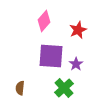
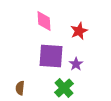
pink diamond: rotated 45 degrees counterclockwise
red star: moved 1 px right, 1 px down
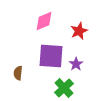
pink diamond: rotated 70 degrees clockwise
brown semicircle: moved 2 px left, 15 px up
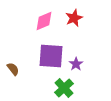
red star: moved 5 px left, 13 px up
brown semicircle: moved 5 px left, 4 px up; rotated 136 degrees clockwise
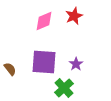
red star: moved 2 px up
purple square: moved 7 px left, 6 px down
brown semicircle: moved 3 px left
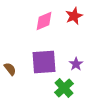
purple square: rotated 8 degrees counterclockwise
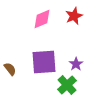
pink diamond: moved 2 px left, 2 px up
green cross: moved 3 px right, 3 px up
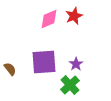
pink diamond: moved 7 px right
green cross: moved 3 px right
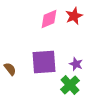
purple star: rotated 16 degrees counterclockwise
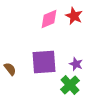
red star: rotated 24 degrees counterclockwise
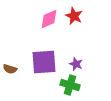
brown semicircle: rotated 144 degrees clockwise
green cross: rotated 30 degrees counterclockwise
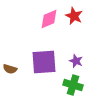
purple star: moved 3 px up
green cross: moved 3 px right
